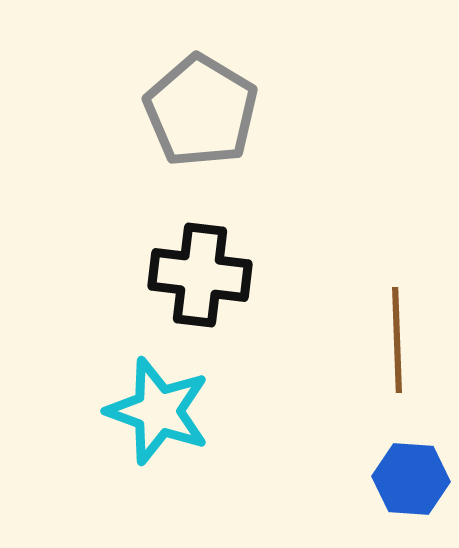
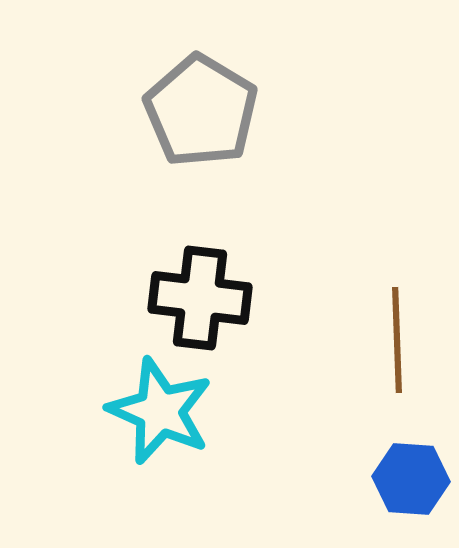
black cross: moved 23 px down
cyan star: moved 2 px right; rotated 4 degrees clockwise
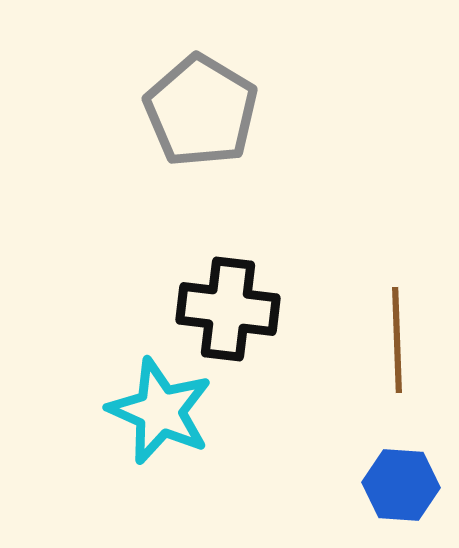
black cross: moved 28 px right, 11 px down
blue hexagon: moved 10 px left, 6 px down
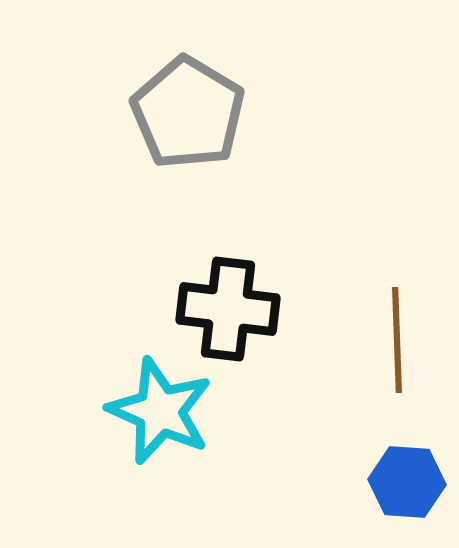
gray pentagon: moved 13 px left, 2 px down
blue hexagon: moved 6 px right, 3 px up
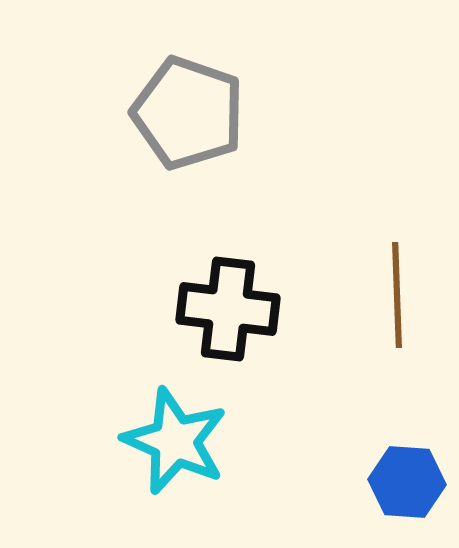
gray pentagon: rotated 12 degrees counterclockwise
brown line: moved 45 px up
cyan star: moved 15 px right, 30 px down
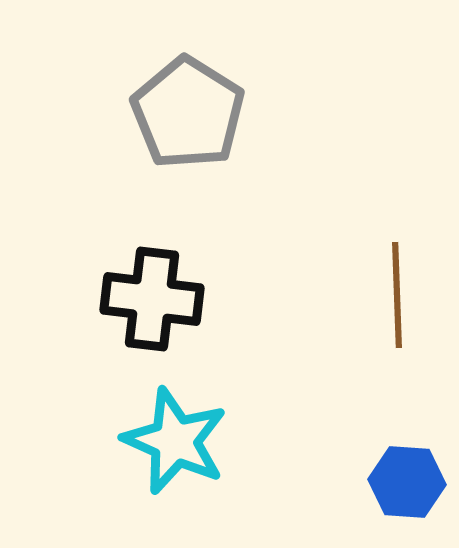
gray pentagon: rotated 13 degrees clockwise
black cross: moved 76 px left, 10 px up
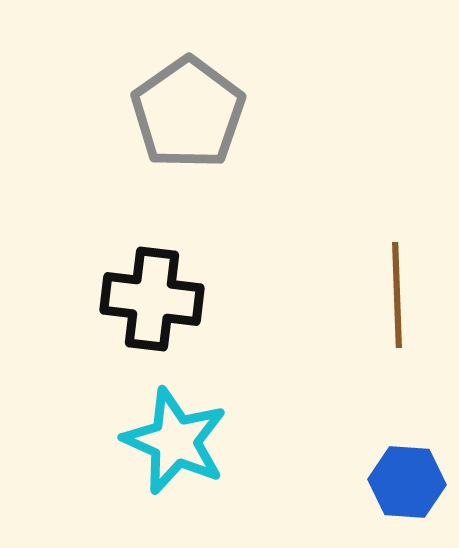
gray pentagon: rotated 5 degrees clockwise
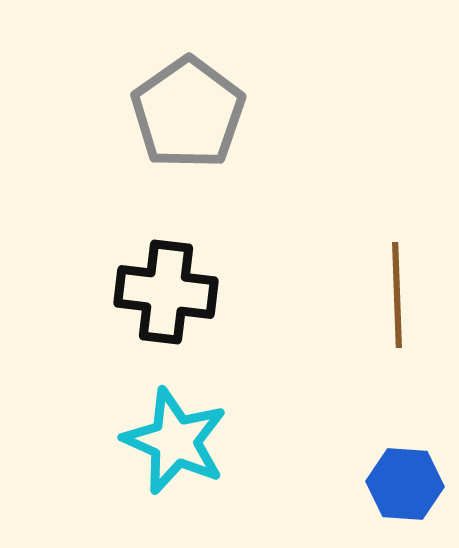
black cross: moved 14 px right, 7 px up
blue hexagon: moved 2 px left, 2 px down
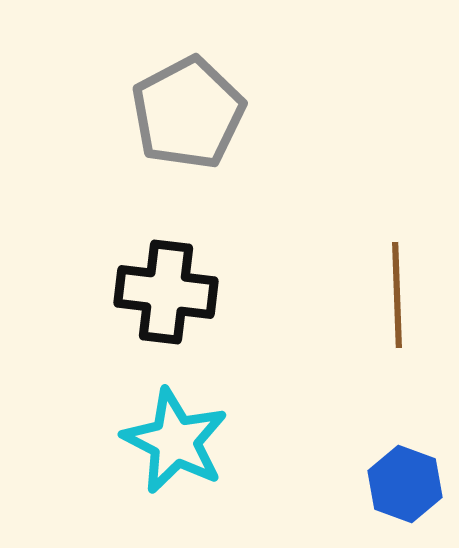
gray pentagon: rotated 7 degrees clockwise
cyan star: rotated 3 degrees clockwise
blue hexagon: rotated 16 degrees clockwise
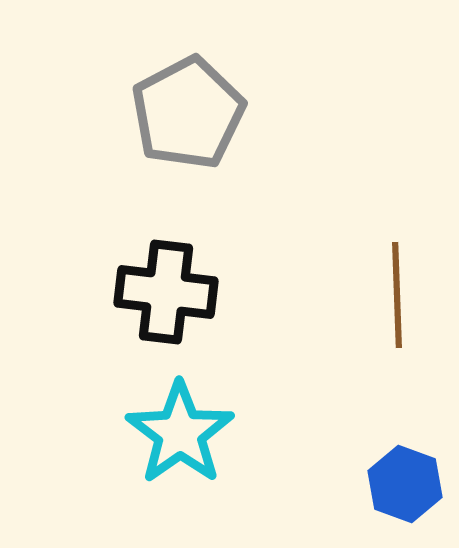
cyan star: moved 5 px right, 8 px up; rotated 10 degrees clockwise
